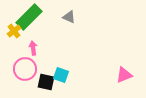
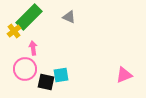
cyan square: rotated 28 degrees counterclockwise
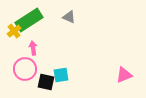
green rectangle: moved 3 px down; rotated 12 degrees clockwise
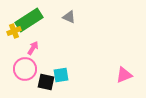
yellow cross: rotated 16 degrees clockwise
pink arrow: rotated 40 degrees clockwise
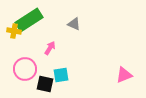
gray triangle: moved 5 px right, 7 px down
yellow cross: rotated 32 degrees clockwise
pink arrow: moved 17 px right
black square: moved 1 px left, 2 px down
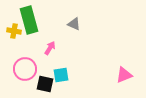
green rectangle: rotated 72 degrees counterclockwise
